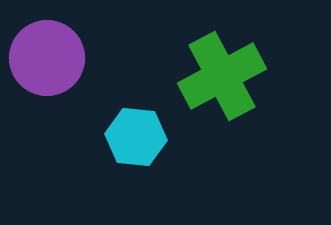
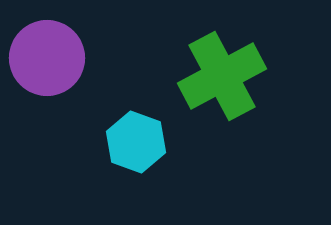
cyan hexagon: moved 5 px down; rotated 14 degrees clockwise
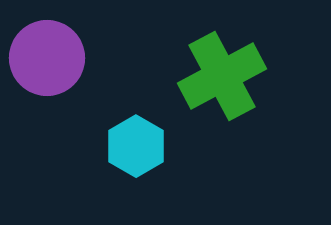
cyan hexagon: moved 4 px down; rotated 10 degrees clockwise
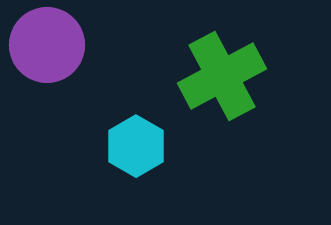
purple circle: moved 13 px up
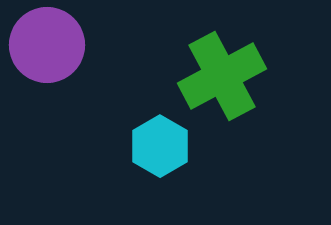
cyan hexagon: moved 24 px right
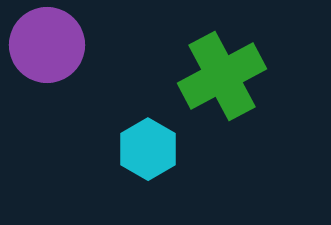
cyan hexagon: moved 12 px left, 3 px down
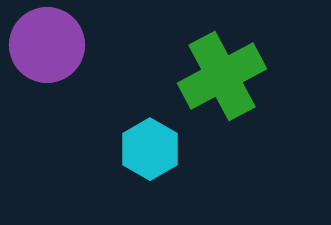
cyan hexagon: moved 2 px right
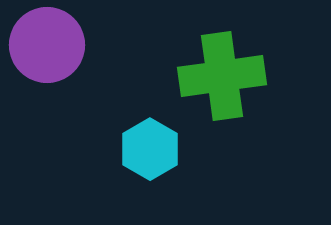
green cross: rotated 20 degrees clockwise
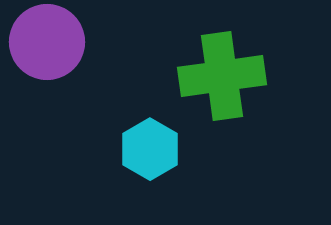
purple circle: moved 3 px up
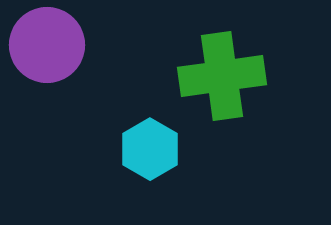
purple circle: moved 3 px down
